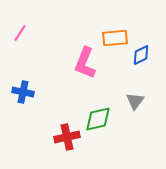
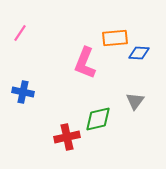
blue diamond: moved 2 px left, 2 px up; rotated 30 degrees clockwise
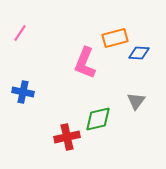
orange rectangle: rotated 10 degrees counterclockwise
gray triangle: moved 1 px right
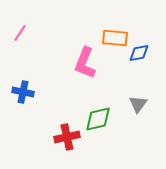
orange rectangle: rotated 20 degrees clockwise
blue diamond: rotated 15 degrees counterclockwise
gray triangle: moved 2 px right, 3 px down
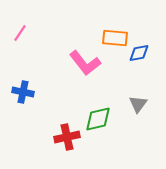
pink L-shape: rotated 60 degrees counterclockwise
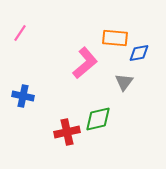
pink L-shape: rotated 92 degrees counterclockwise
blue cross: moved 4 px down
gray triangle: moved 14 px left, 22 px up
red cross: moved 5 px up
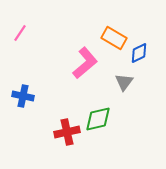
orange rectangle: moved 1 px left; rotated 25 degrees clockwise
blue diamond: rotated 15 degrees counterclockwise
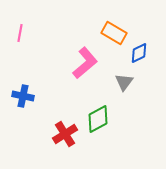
pink line: rotated 24 degrees counterclockwise
orange rectangle: moved 5 px up
green diamond: rotated 16 degrees counterclockwise
red cross: moved 2 px left, 2 px down; rotated 20 degrees counterclockwise
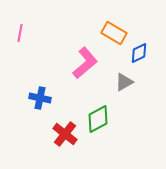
gray triangle: rotated 24 degrees clockwise
blue cross: moved 17 px right, 2 px down
red cross: rotated 20 degrees counterclockwise
